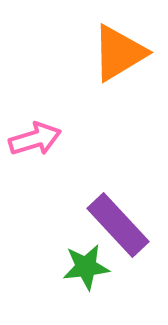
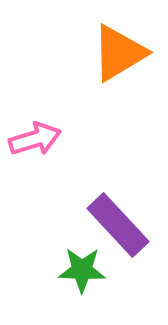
green star: moved 4 px left, 3 px down; rotated 9 degrees clockwise
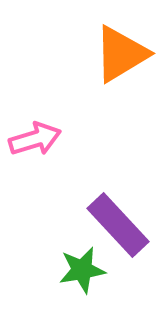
orange triangle: moved 2 px right, 1 px down
green star: rotated 12 degrees counterclockwise
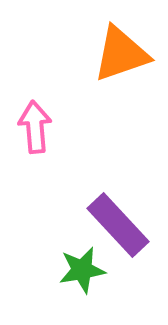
orange triangle: rotated 12 degrees clockwise
pink arrow: moved 12 px up; rotated 78 degrees counterclockwise
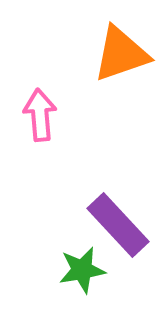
pink arrow: moved 5 px right, 12 px up
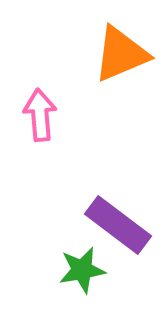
orange triangle: rotated 4 degrees counterclockwise
purple rectangle: rotated 10 degrees counterclockwise
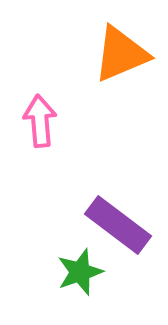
pink arrow: moved 6 px down
green star: moved 2 px left, 2 px down; rotated 9 degrees counterclockwise
